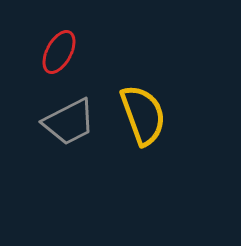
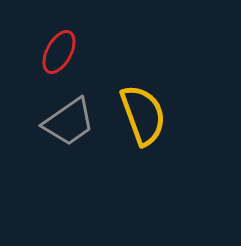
gray trapezoid: rotated 8 degrees counterclockwise
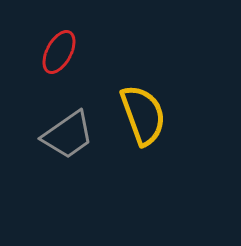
gray trapezoid: moved 1 px left, 13 px down
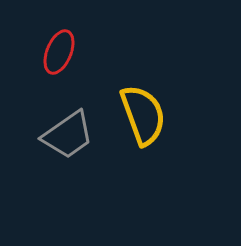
red ellipse: rotated 6 degrees counterclockwise
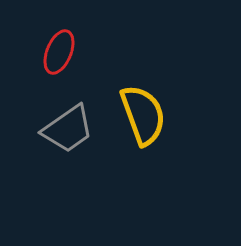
gray trapezoid: moved 6 px up
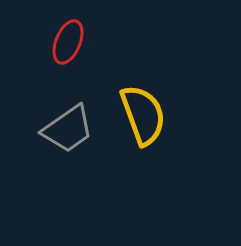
red ellipse: moved 9 px right, 10 px up
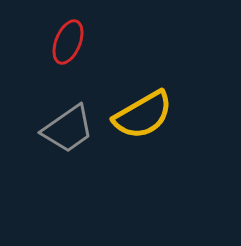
yellow semicircle: rotated 80 degrees clockwise
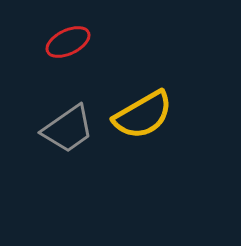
red ellipse: rotated 42 degrees clockwise
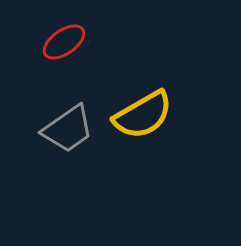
red ellipse: moved 4 px left; rotated 9 degrees counterclockwise
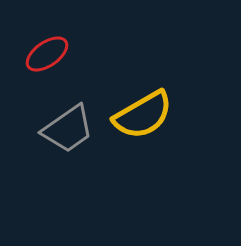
red ellipse: moved 17 px left, 12 px down
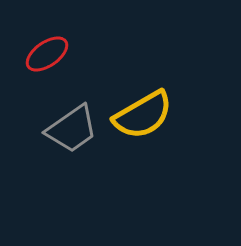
gray trapezoid: moved 4 px right
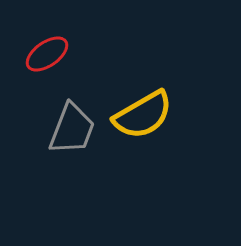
gray trapezoid: rotated 34 degrees counterclockwise
